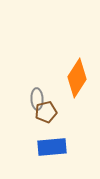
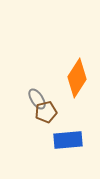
gray ellipse: rotated 30 degrees counterclockwise
blue rectangle: moved 16 px right, 7 px up
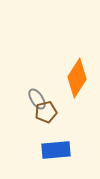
blue rectangle: moved 12 px left, 10 px down
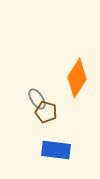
brown pentagon: rotated 30 degrees clockwise
blue rectangle: rotated 12 degrees clockwise
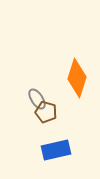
orange diamond: rotated 15 degrees counterclockwise
blue rectangle: rotated 20 degrees counterclockwise
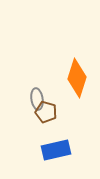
gray ellipse: rotated 25 degrees clockwise
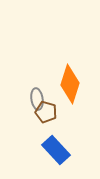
orange diamond: moved 7 px left, 6 px down
blue rectangle: rotated 60 degrees clockwise
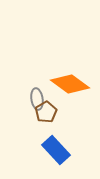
orange diamond: rotated 72 degrees counterclockwise
brown pentagon: rotated 25 degrees clockwise
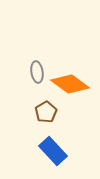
gray ellipse: moved 27 px up
blue rectangle: moved 3 px left, 1 px down
